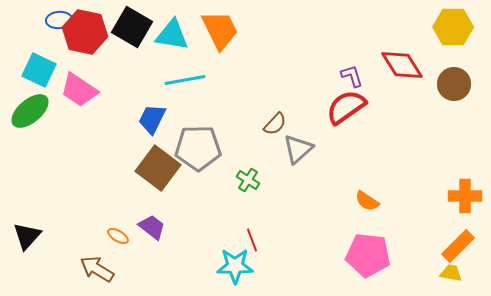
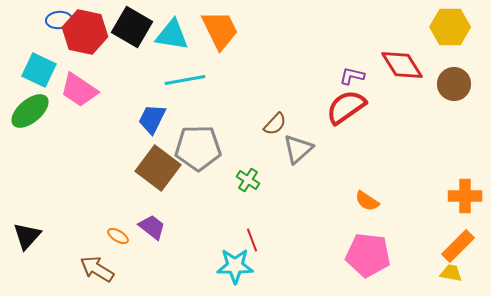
yellow hexagon: moved 3 px left
purple L-shape: rotated 60 degrees counterclockwise
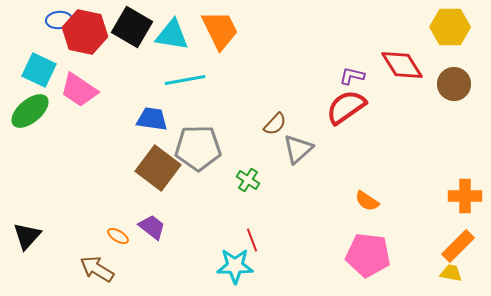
blue trapezoid: rotated 72 degrees clockwise
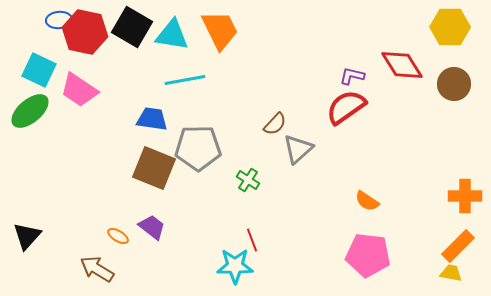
brown square: moved 4 px left; rotated 15 degrees counterclockwise
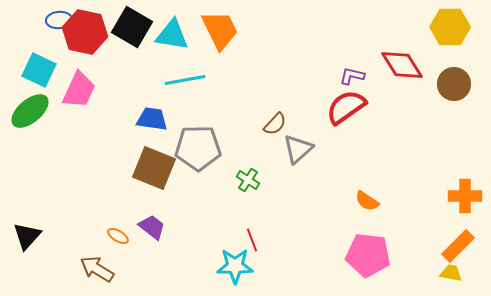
pink trapezoid: rotated 99 degrees counterclockwise
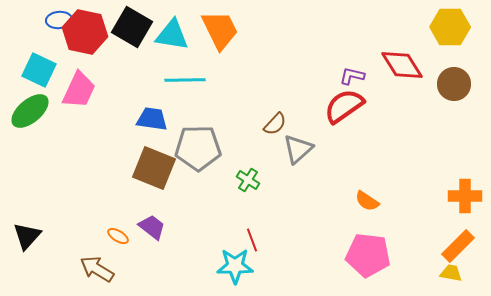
cyan line: rotated 9 degrees clockwise
red semicircle: moved 2 px left, 1 px up
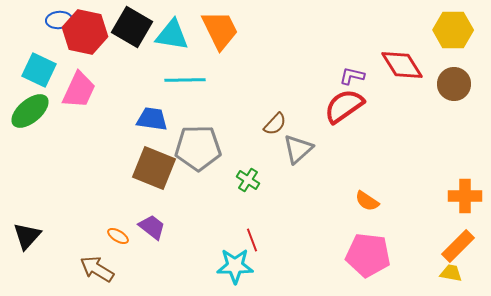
yellow hexagon: moved 3 px right, 3 px down
